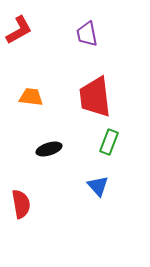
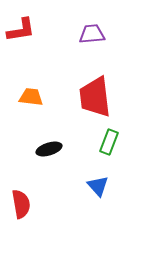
red L-shape: moved 2 px right; rotated 20 degrees clockwise
purple trapezoid: moved 5 px right; rotated 96 degrees clockwise
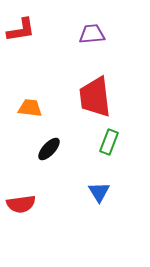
orange trapezoid: moved 1 px left, 11 px down
black ellipse: rotated 30 degrees counterclockwise
blue triangle: moved 1 px right, 6 px down; rotated 10 degrees clockwise
red semicircle: rotated 92 degrees clockwise
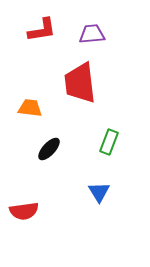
red L-shape: moved 21 px right
red trapezoid: moved 15 px left, 14 px up
red semicircle: moved 3 px right, 7 px down
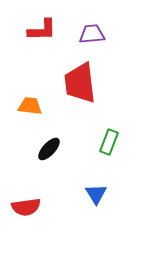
red L-shape: rotated 8 degrees clockwise
orange trapezoid: moved 2 px up
blue triangle: moved 3 px left, 2 px down
red semicircle: moved 2 px right, 4 px up
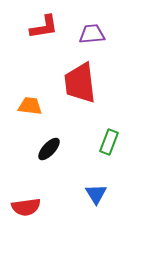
red L-shape: moved 2 px right, 3 px up; rotated 8 degrees counterclockwise
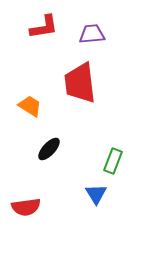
orange trapezoid: rotated 25 degrees clockwise
green rectangle: moved 4 px right, 19 px down
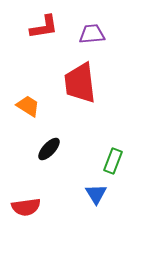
orange trapezoid: moved 2 px left
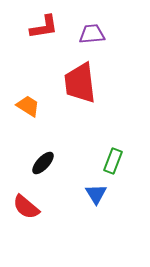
black ellipse: moved 6 px left, 14 px down
red semicircle: rotated 48 degrees clockwise
